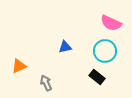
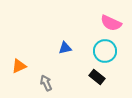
blue triangle: moved 1 px down
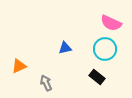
cyan circle: moved 2 px up
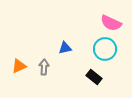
black rectangle: moved 3 px left
gray arrow: moved 2 px left, 16 px up; rotated 28 degrees clockwise
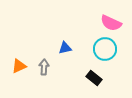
black rectangle: moved 1 px down
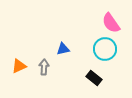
pink semicircle: rotated 30 degrees clockwise
blue triangle: moved 2 px left, 1 px down
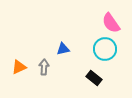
orange triangle: moved 1 px down
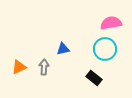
pink semicircle: rotated 115 degrees clockwise
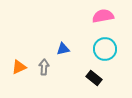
pink semicircle: moved 8 px left, 7 px up
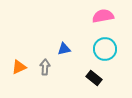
blue triangle: moved 1 px right
gray arrow: moved 1 px right
